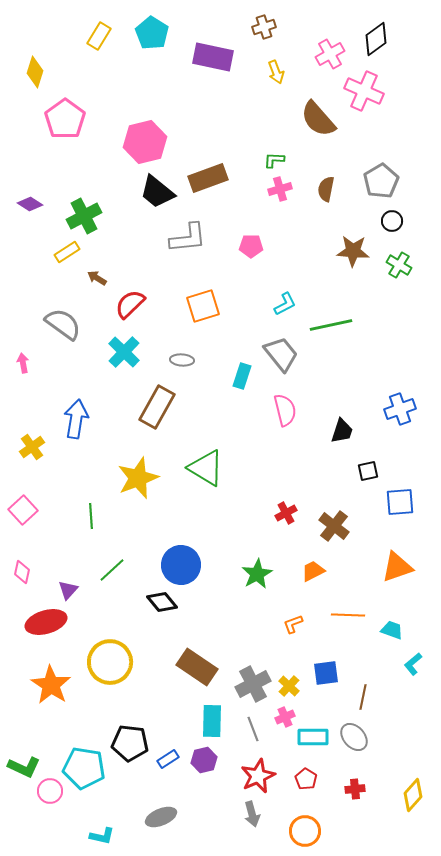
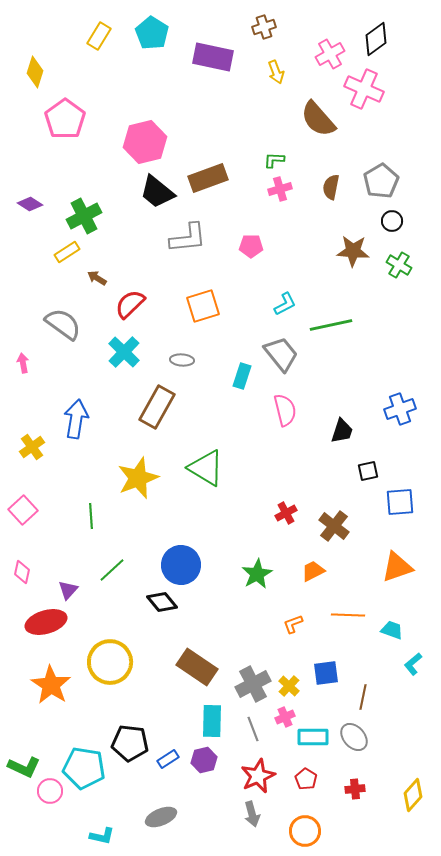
pink cross at (364, 91): moved 2 px up
brown semicircle at (326, 189): moved 5 px right, 2 px up
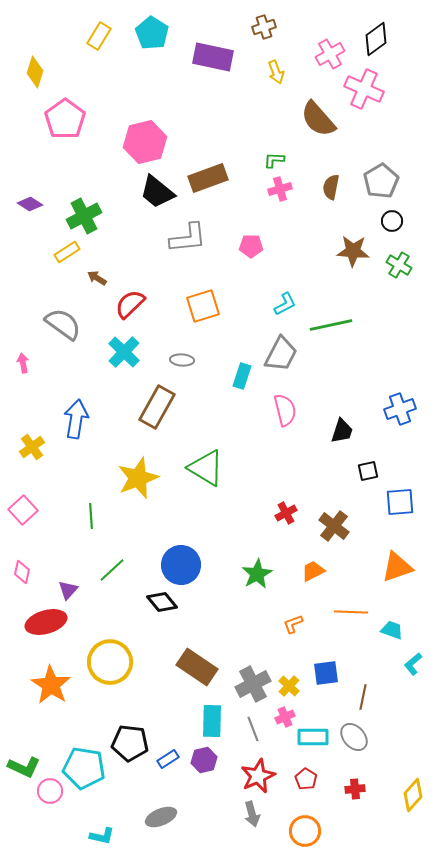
gray trapezoid at (281, 354): rotated 66 degrees clockwise
orange line at (348, 615): moved 3 px right, 3 px up
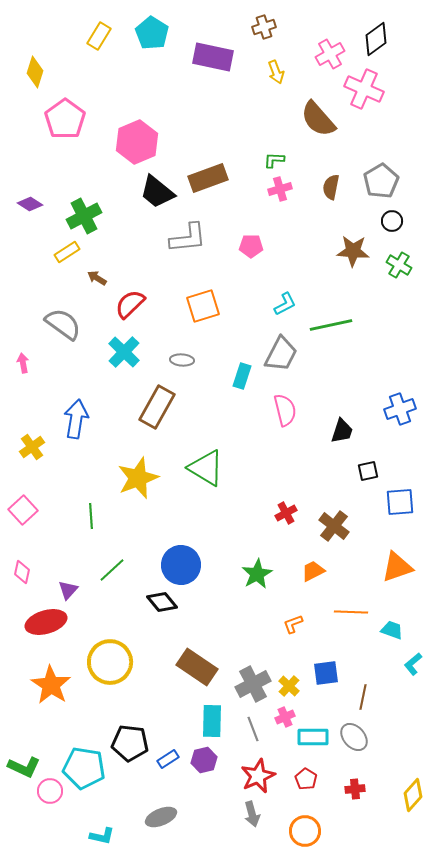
pink hexagon at (145, 142): moved 8 px left; rotated 9 degrees counterclockwise
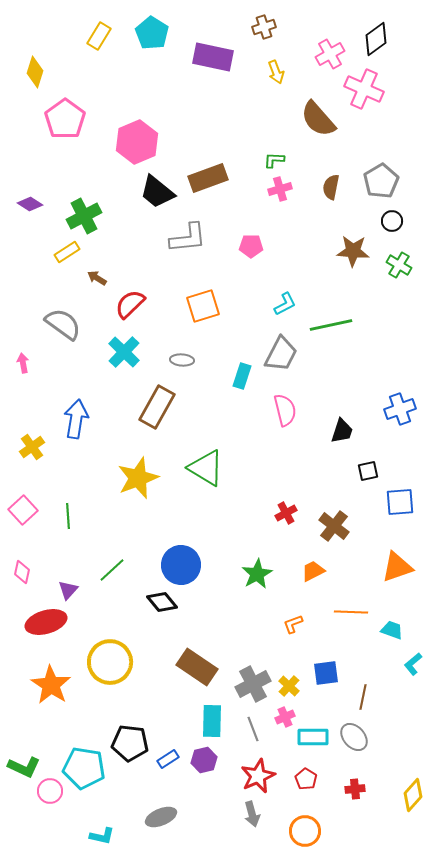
green line at (91, 516): moved 23 px left
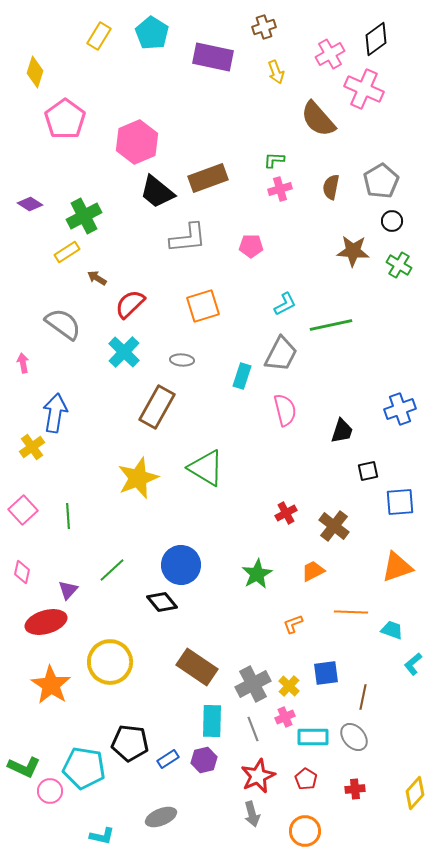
blue arrow at (76, 419): moved 21 px left, 6 px up
yellow diamond at (413, 795): moved 2 px right, 2 px up
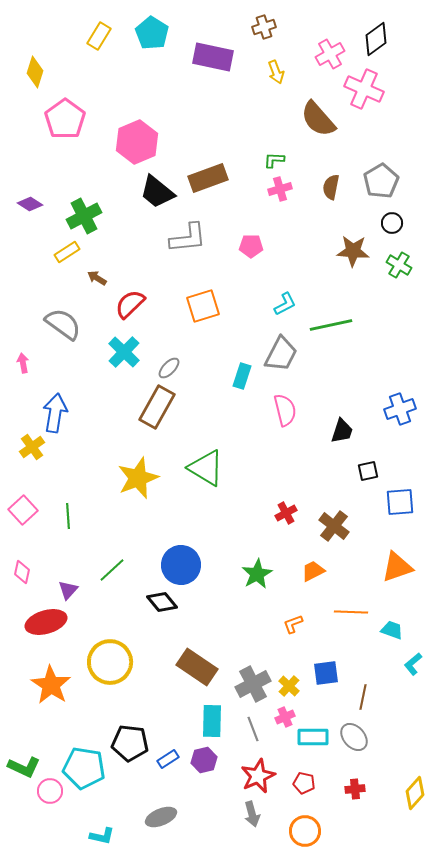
black circle at (392, 221): moved 2 px down
gray ellipse at (182, 360): moved 13 px left, 8 px down; rotated 50 degrees counterclockwise
red pentagon at (306, 779): moved 2 px left, 4 px down; rotated 20 degrees counterclockwise
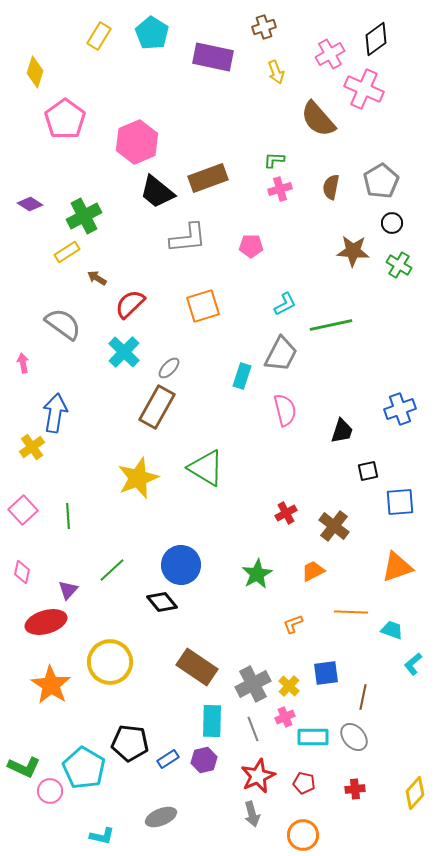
cyan pentagon at (84, 768): rotated 21 degrees clockwise
orange circle at (305, 831): moved 2 px left, 4 px down
